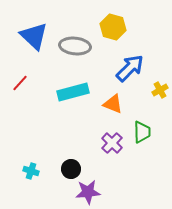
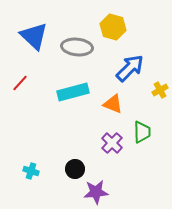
gray ellipse: moved 2 px right, 1 px down
black circle: moved 4 px right
purple star: moved 8 px right
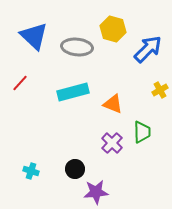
yellow hexagon: moved 2 px down
blue arrow: moved 18 px right, 19 px up
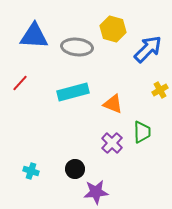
blue triangle: rotated 40 degrees counterclockwise
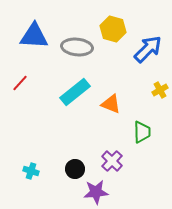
cyan rectangle: moved 2 px right; rotated 24 degrees counterclockwise
orange triangle: moved 2 px left
purple cross: moved 18 px down
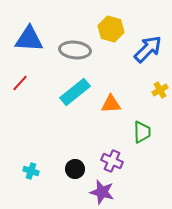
yellow hexagon: moved 2 px left
blue triangle: moved 5 px left, 3 px down
gray ellipse: moved 2 px left, 3 px down
orange triangle: rotated 25 degrees counterclockwise
purple cross: rotated 20 degrees counterclockwise
purple star: moved 6 px right; rotated 20 degrees clockwise
